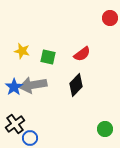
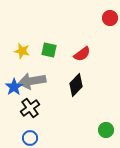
green square: moved 1 px right, 7 px up
gray arrow: moved 1 px left, 4 px up
black cross: moved 15 px right, 16 px up
green circle: moved 1 px right, 1 px down
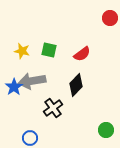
black cross: moved 23 px right
